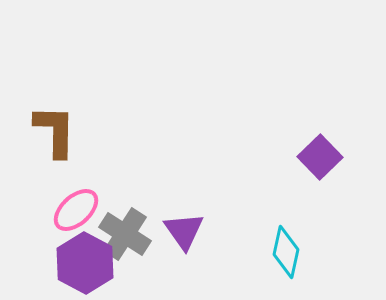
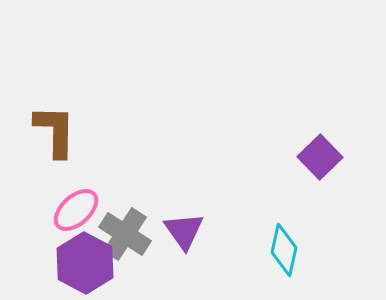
cyan diamond: moved 2 px left, 2 px up
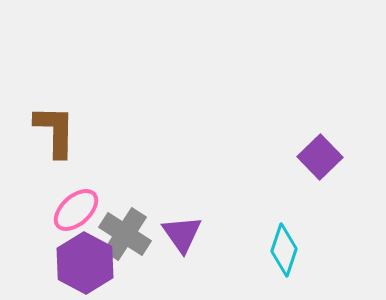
purple triangle: moved 2 px left, 3 px down
cyan diamond: rotated 6 degrees clockwise
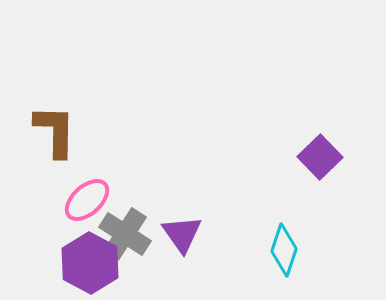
pink ellipse: moved 11 px right, 10 px up
purple hexagon: moved 5 px right
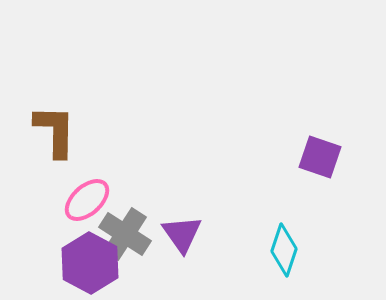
purple square: rotated 27 degrees counterclockwise
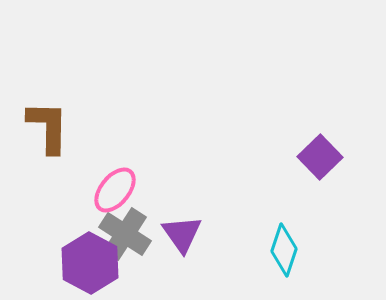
brown L-shape: moved 7 px left, 4 px up
purple square: rotated 27 degrees clockwise
pink ellipse: moved 28 px right, 10 px up; rotated 9 degrees counterclockwise
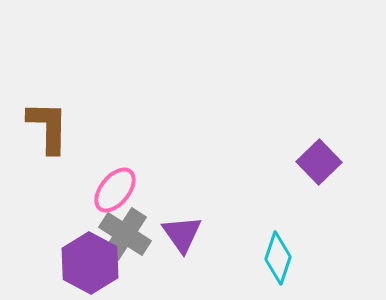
purple square: moved 1 px left, 5 px down
cyan diamond: moved 6 px left, 8 px down
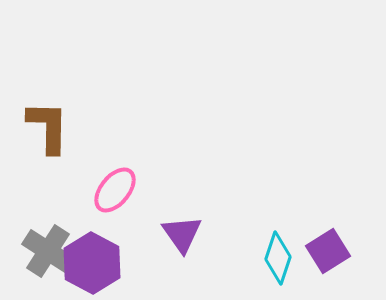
purple square: moved 9 px right, 89 px down; rotated 12 degrees clockwise
gray cross: moved 77 px left, 17 px down
purple hexagon: moved 2 px right
